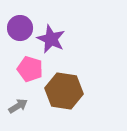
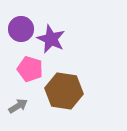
purple circle: moved 1 px right, 1 px down
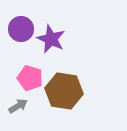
pink pentagon: moved 9 px down
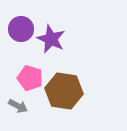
gray arrow: rotated 60 degrees clockwise
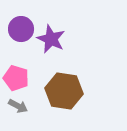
pink pentagon: moved 14 px left
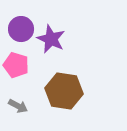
pink pentagon: moved 13 px up
